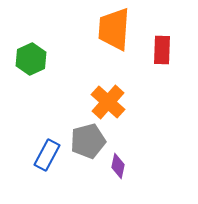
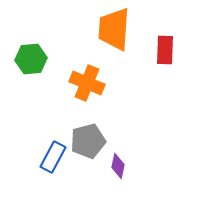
red rectangle: moved 3 px right
green hexagon: rotated 20 degrees clockwise
orange cross: moved 21 px left, 19 px up; rotated 20 degrees counterclockwise
blue rectangle: moved 6 px right, 2 px down
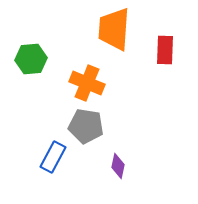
gray pentagon: moved 2 px left, 15 px up; rotated 24 degrees clockwise
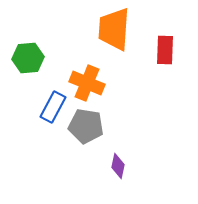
green hexagon: moved 3 px left, 1 px up
blue rectangle: moved 50 px up
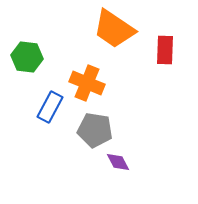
orange trapezoid: rotated 60 degrees counterclockwise
green hexagon: moved 1 px left, 1 px up; rotated 12 degrees clockwise
blue rectangle: moved 3 px left
gray pentagon: moved 9 px right, 4 px down
purple diamond: moved 4 px up; rotated 40 degrees counterclockwise
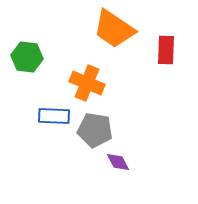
red rectangle: moved 1 px right
blue rectangle: moved 4 px right, 9 px down; rotated 64 degrees clockwise
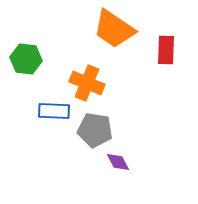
green hexagon: moved 1 px left, 2 px down
blue rectangle: moved 5 px up
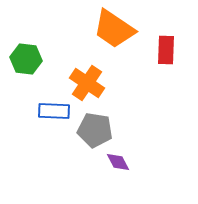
orange cross: rotated 12 degrees clockwise
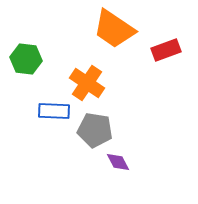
red rectangle: rotated 68 degrees clockwise
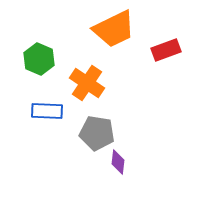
orange trapezoid: rotated 60 degrees counterclockwise
green hexagon: moved 13 px right; rotated 16 degrees clockwise
blue rectangle: moved 7 px left
gray pentagon: moved 2 px right, 3 px down
purple diamond: rotated 35 degrees clockwise
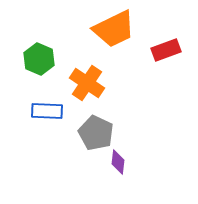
gray pentagon: moved 1 px left; rotated 16 degrees clockwise
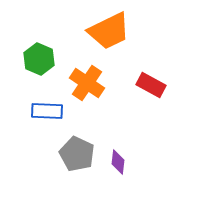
orange trapezoid: moved 5 px left, 2 px down
red rectangle: moved 15 px left, 35 px down; rotated 48 degrees clockwise
gray pentagon: moved 19 px left, 21 px down
